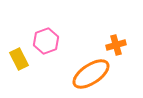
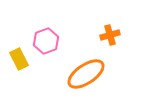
orange cross: moved 6 px left, 10 px up
orange ellipse: moved 5 px left
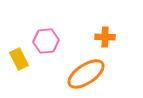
orange cross: moved 5 px left, 2 px down; rotated 18 degrees clockwise
pink hexagon: rotated 15 degrees clockwise
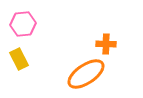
orange cross: moved 1 px right, 7 px down
pink hexagon: moved 23 px left, 17 px up
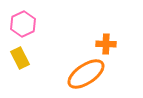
pink hexagon: rotated 20 degrees counterclockwise
yellow rectangle: moved 1 px right, 1 px up
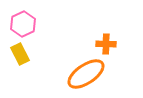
yellow rectangle: moved 4 px up
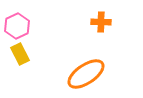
pink hexagon: moved 6 px left, 2 px down
orange cross: moved 5 px left, 22 px up
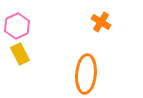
orange cross: rotated 30 degrees clockwise
orange ellipse: rotated 51 degrees counterclockwise
